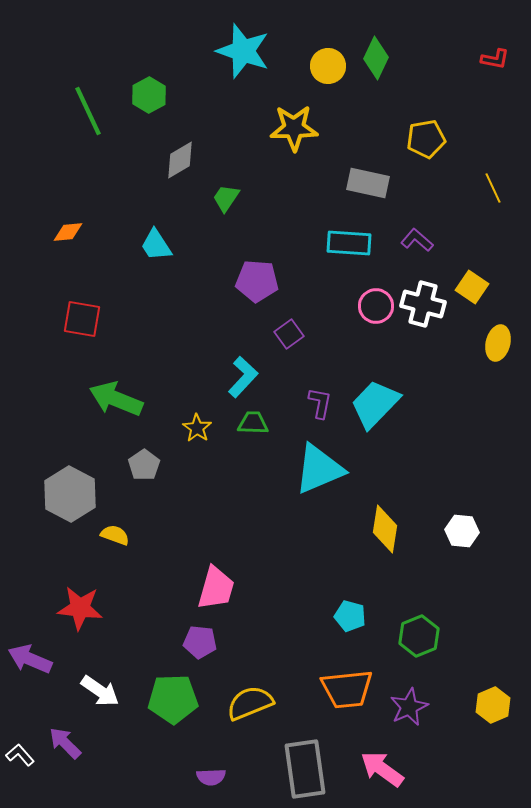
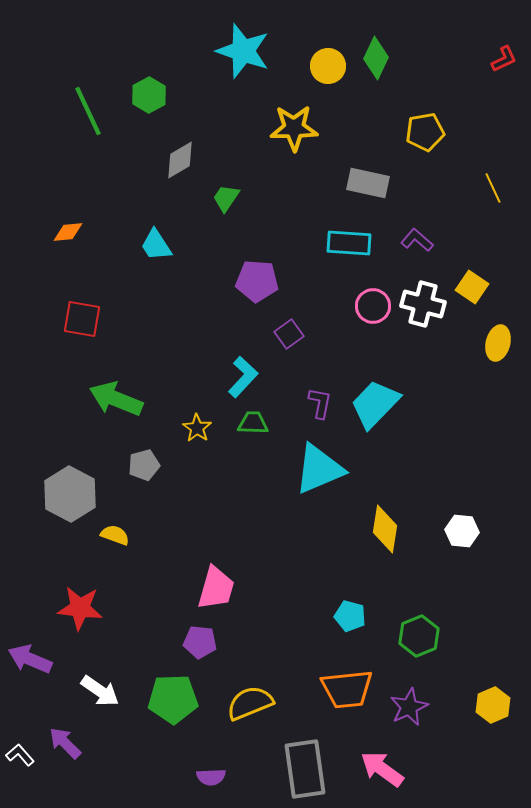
red L-shape at (495, 59): moved 9 px right; rotated 36 degrees counterclockwise
yellow pentagon at (426, 139): moved 1 px left, 7 px up
pink circle at (376, 306): moved 3 px left
gray pentagon at (144, 465): rotated 20 degrees clockwise
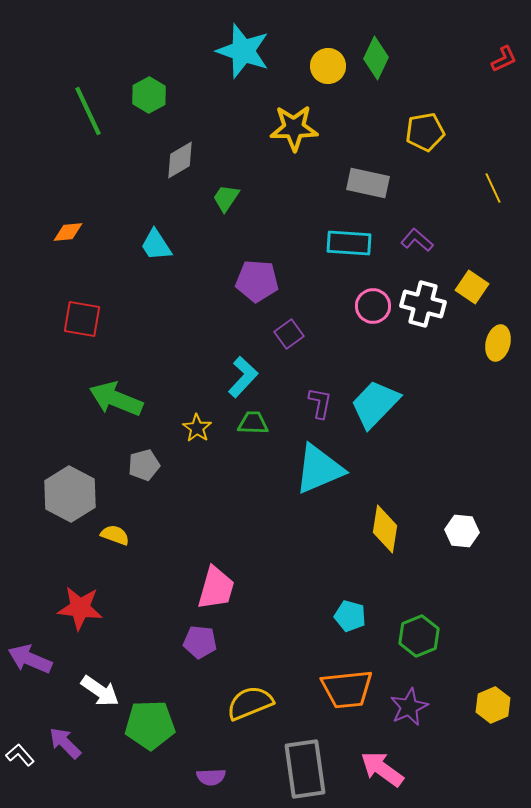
green pentagon at (173, 699): moved 23 px left, 26 px down
